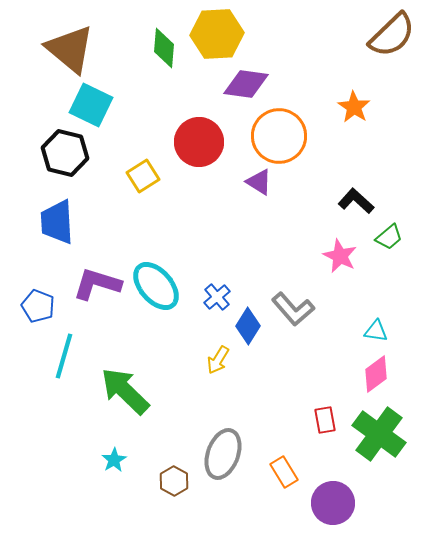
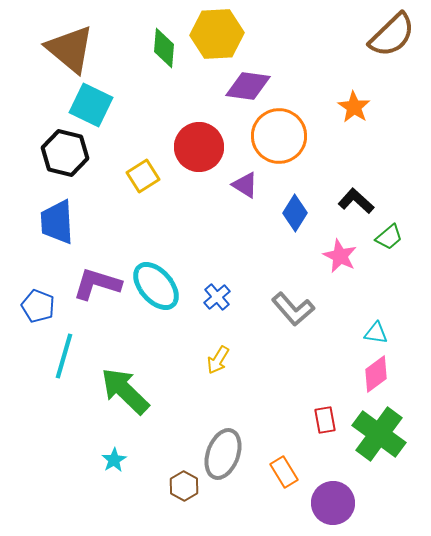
purple diamond: moved 2 px right, 2 px down
red circle: moved 5 px down
purple triangle: moved 14 px left, 3 px down
blue diamond: moved 47 px right, 113 px up
cyan triangle: moved 2 px down
brown hexagon: moved 10 px right, 5 px down
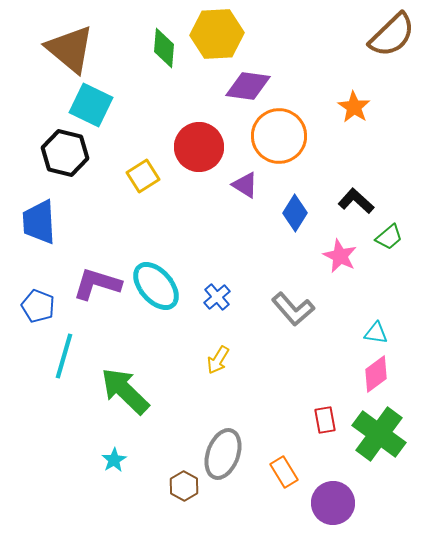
blue trapezoid: moved 18 px left
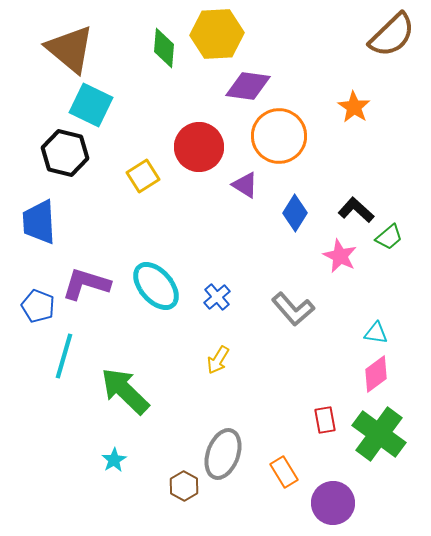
black L-shape: moved 9 px down
purple L-shape: moved 11 px left
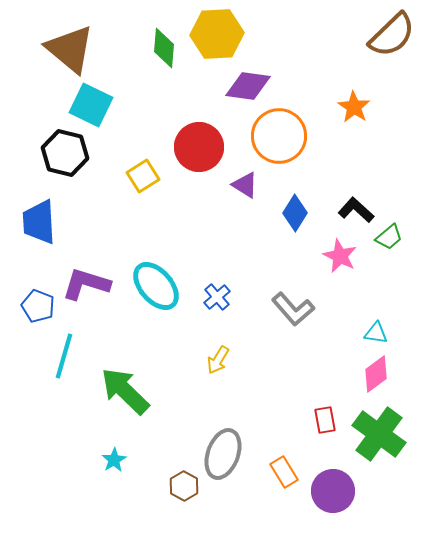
purple circle: moved 12 px up
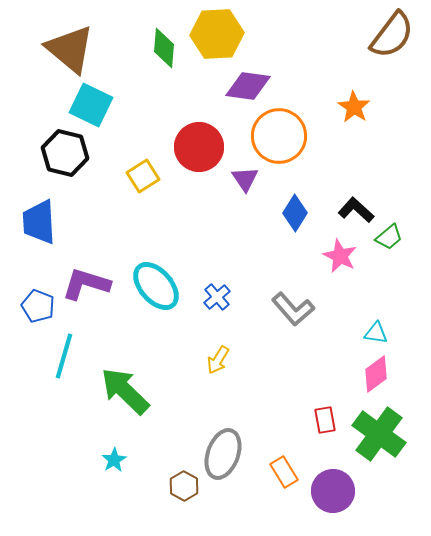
brown semicircle: rotated 9 degrees counterclockwise
purple triangle: moved 6 px up; rotated 24 degrees clockwise
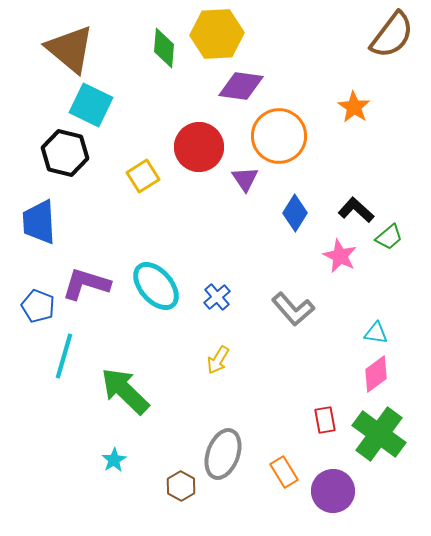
purple diamond: moved 7 px left
brown hexagon: moved 3 px left
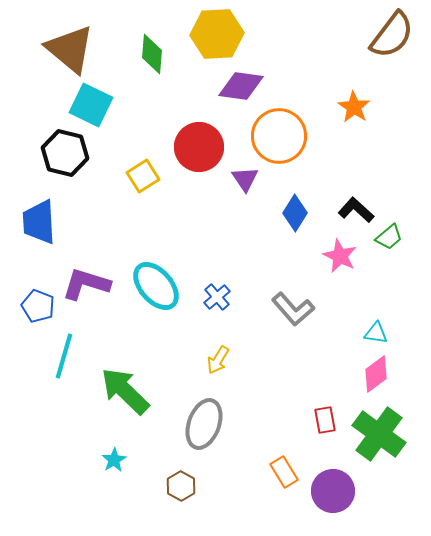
green diamond: moved 12 px left, 6 px down
gray ellipse: moved 19 px left, 30 px up
